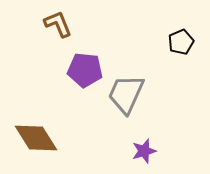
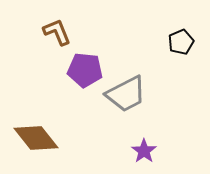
brown L-shape: moved 1 px left, 8 px down
gray trapezoid: rotated 141 degrees counterclockwise
brown diamond: rotated 6 degrees counterclockwise
purple star: rotated 20 degrees counterclockwise
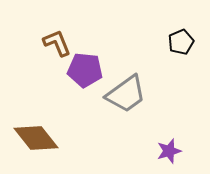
brown L-shape: moved 11 px down
gray trapezoid: rotated 9 degrees counterclockwise
purple star: moved 25 px right; rotated 20 degrees clockwise
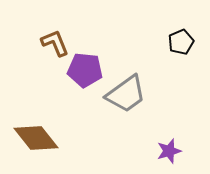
brown L-shape: moved 2 px left
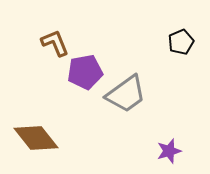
purple pentagon: moved 2 px down; rotated 16 degrees counterclockwise
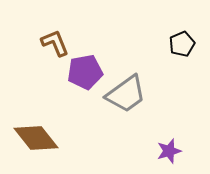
black pentagon: moved 1 px right, 2 px down
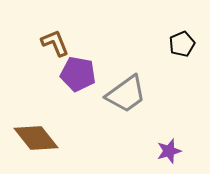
purple pentagon: moved 7 px left, 2 px down; rotated 20 degrees clockwise
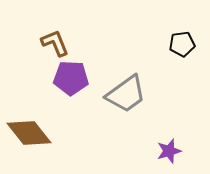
black pentagon: rotated 15 degrees clockwise
purple pentagon: moved 7 px left, 4 px down; rotated 8 degrees counterclockwise
brown diamond: moved 7 px left, 5 px up
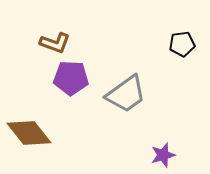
brown L-shape: rotated 132 degrees clockwise
purple star: moved 6 px left, 4 px down
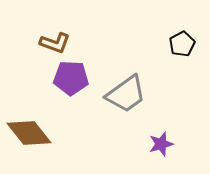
black pentagon: rotated 20 degrees counterclockwise
purple star: moved 2 px left, 11 px up
